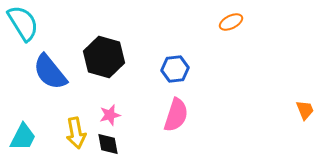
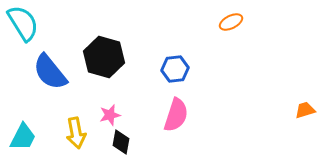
orange trapezoid: rotated 85 degrees counterclockwise
black diamond: moved 13 px right, 2 px up; rotated 20 degrees clockwise
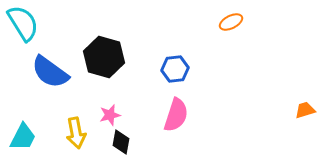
blue semicircle: rotated 15 degrees counterclockwise
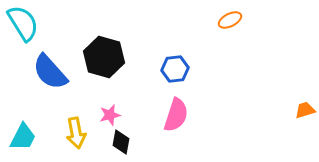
orange ellipse: moved 1 px left, 2 px up
blue semicircle: rotated 12 degrees clockwise
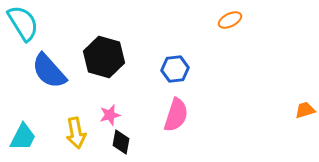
blue semicircle: moved 1 px left, 1 px up
